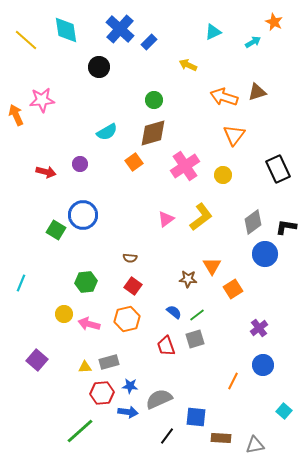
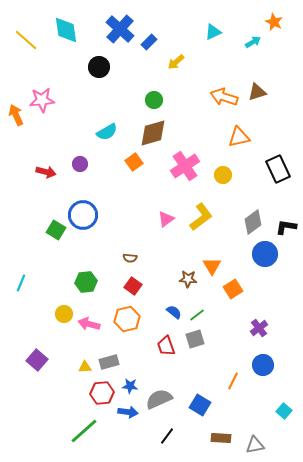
yellow arrow at (188, 65): moved 12 px left, 3 px up; rotated 66 degrees counterclockwise
orange triangle at (234, 135): moved 5 px right, 2 px down; rotated 40 degrees clockwise
blue square at (196, 417): moved 4 px right, 12 px up; rotated 25 degrees clockwise
green line at (80, 431): moved 4 px right
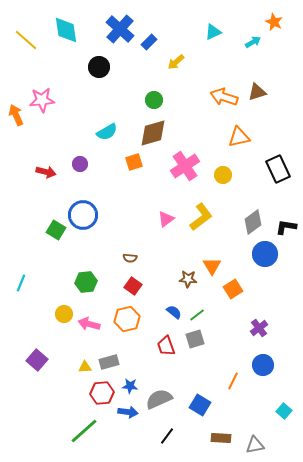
orange square at (134, 162): rotated 18 degrees clockwise
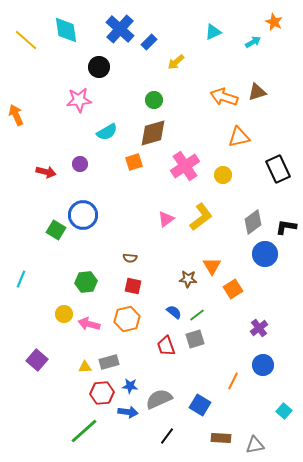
pink star at (42, 100): moved 37 px right
cyan line at (21, 283): moved 4 px up
red square at (133, 286): rotated 24 degrees counterclockwise
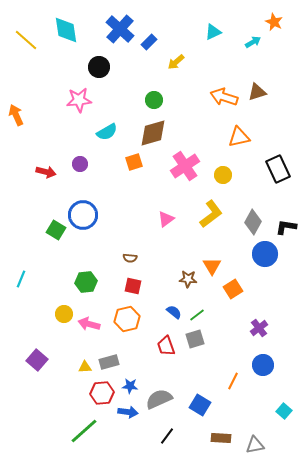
yellow L-shape at (201, 217): moved 10 px right, 3 px up
gray diamond at (253, 222): rotated 25 degrees counterclockwise
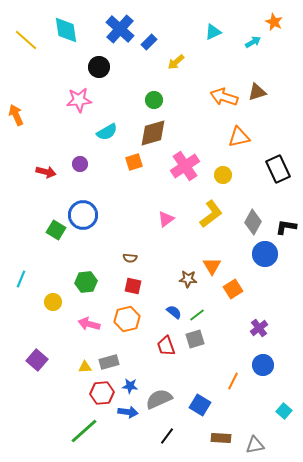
yellow circle at (64, 314): moved 11 px left, 12 px up
